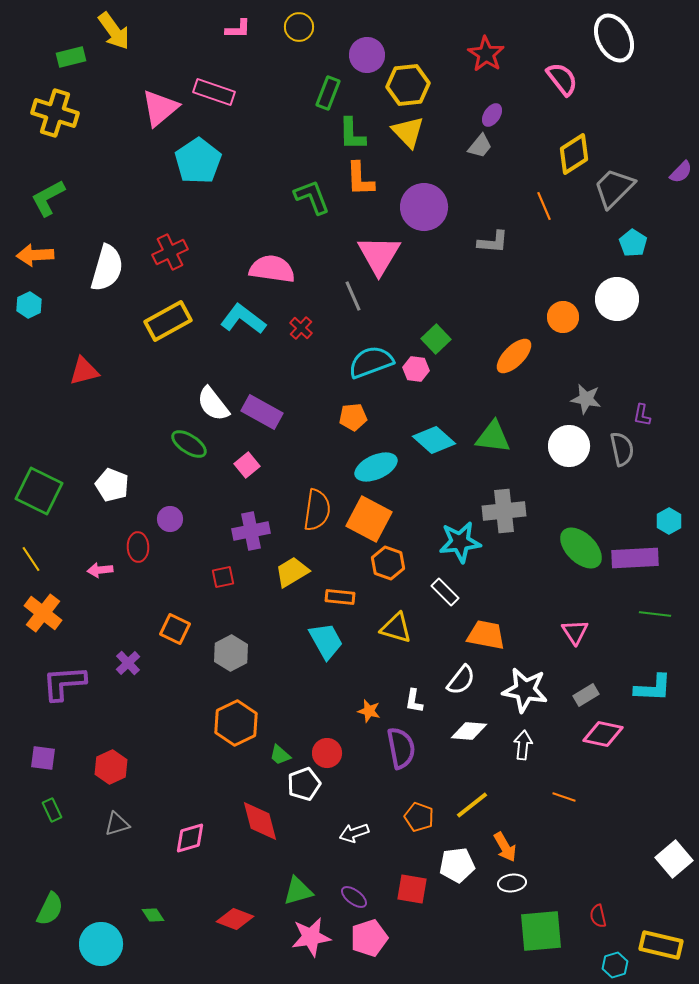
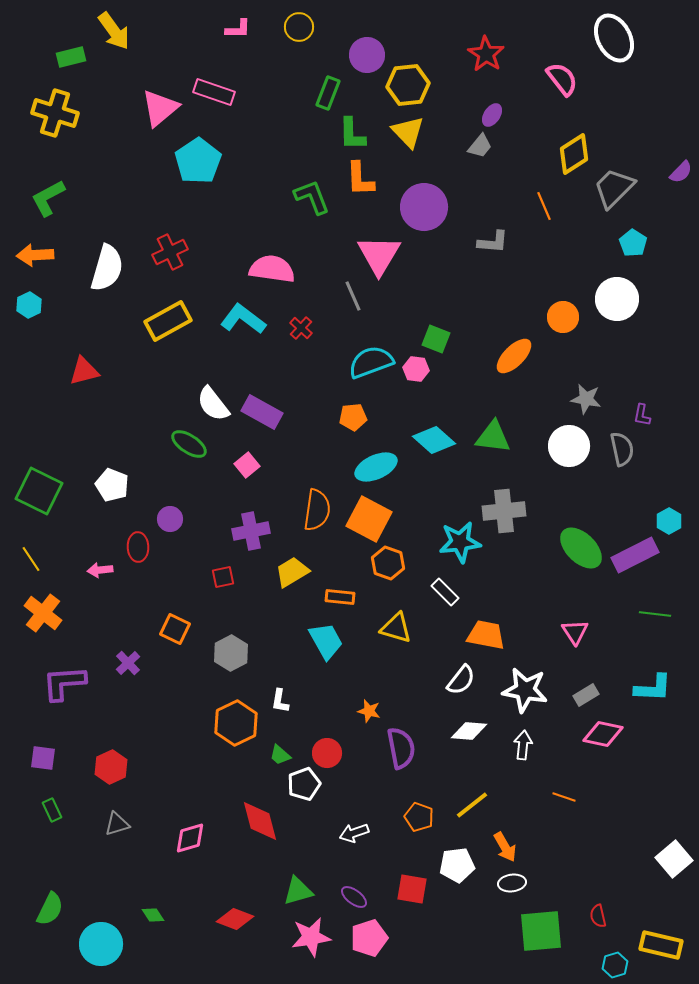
green square at (436, 339): rotated 24 degrees counterclockwise
purple rectangle at (635, 558): moved 3 px up; rotated 24 degrees counterclockwise
white L-shape at (414, 701): moved 134 px left
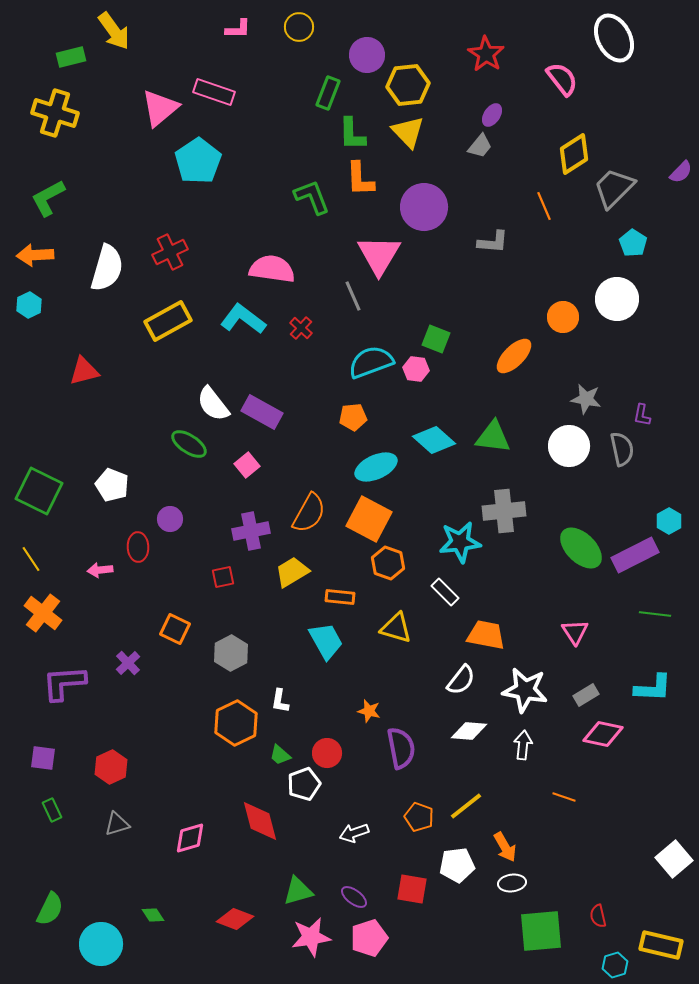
orange semicircle at (317, 510): moved 8 px left, 3 px down; rotated 21 degrees clockwise
yellow line at (472, 805): moved 6 px left, 1 px down
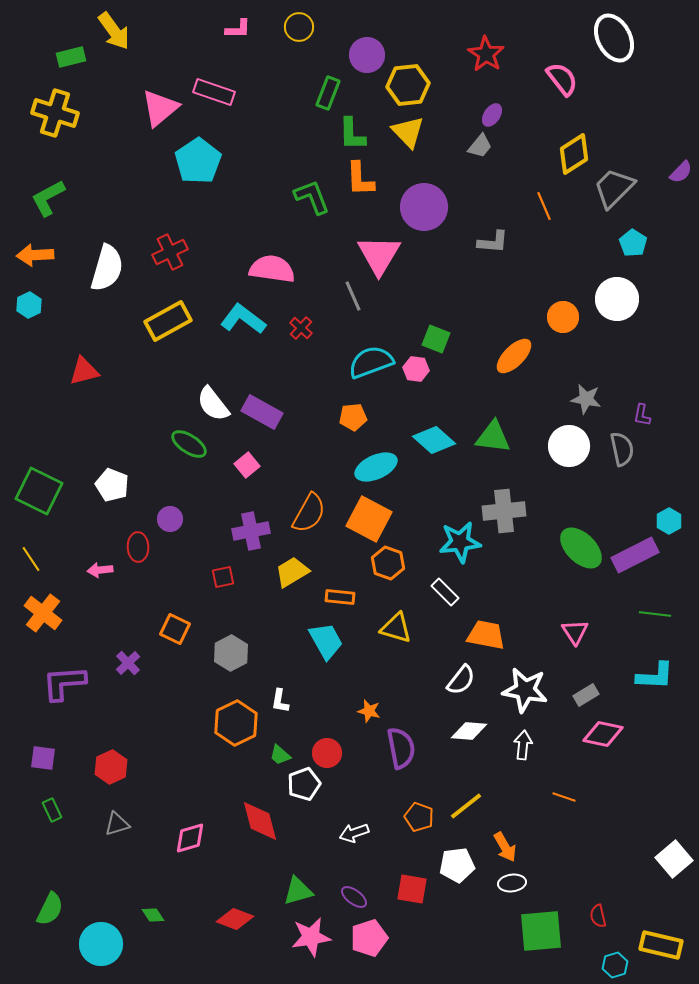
cyan L-shape at (653, 688): moved 2 px right, 12 px up
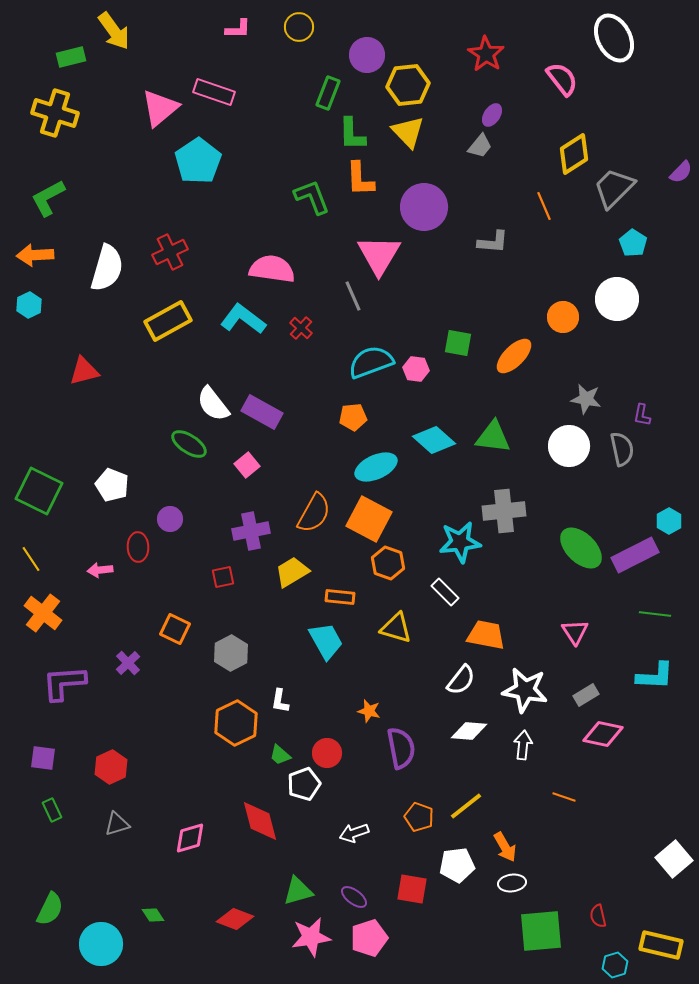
green square at (436, 339): moved 22 px right, 4 px down; rotated 12 degrees counterclockwise
orange semicircle at (309, 513): moved 5 px right
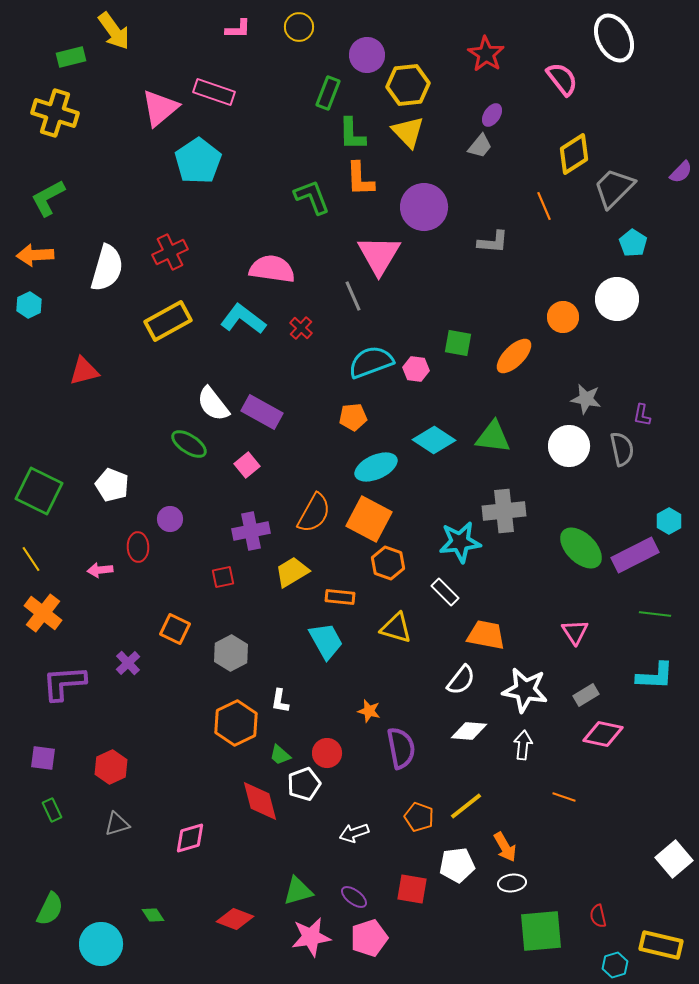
cyan diamond at (434, 440): rotated 9 degrees counterclockwise
red diamond at (260, 821): moved 20 px up
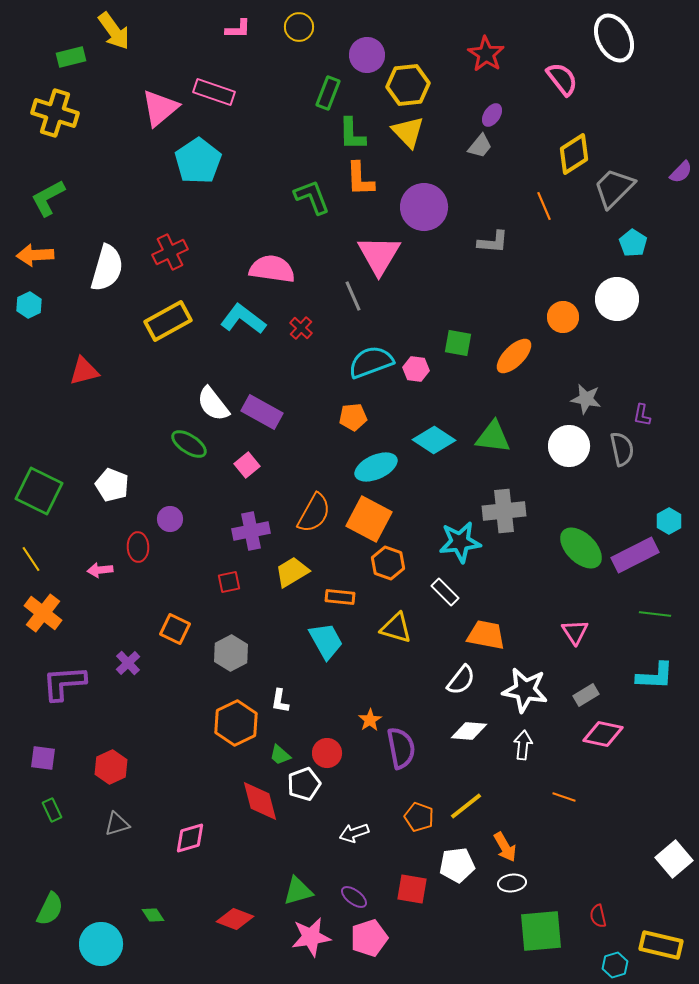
red square at (223, 577): moved 6 px right, 5 px down
orange star at (369, 711): moved 1 px right, 9 px down; rotated 25 degrees clockwise
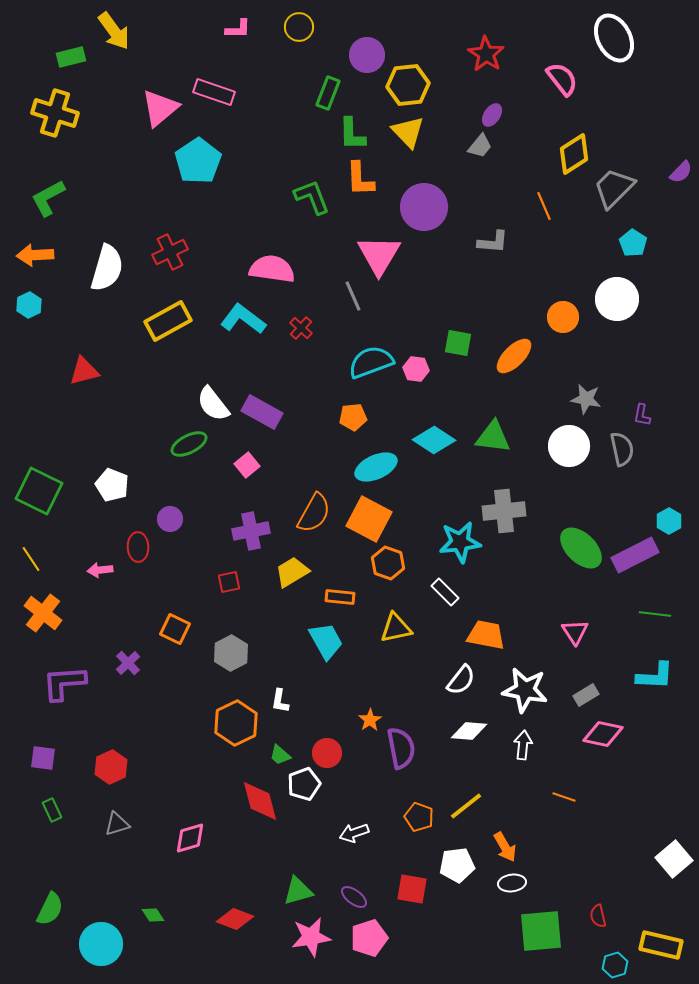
green ellipse at (189, 444): rotated 60 degrees counterclockwise
yellow triangle at (396, 628): rotated 28 degrees counterclockwise
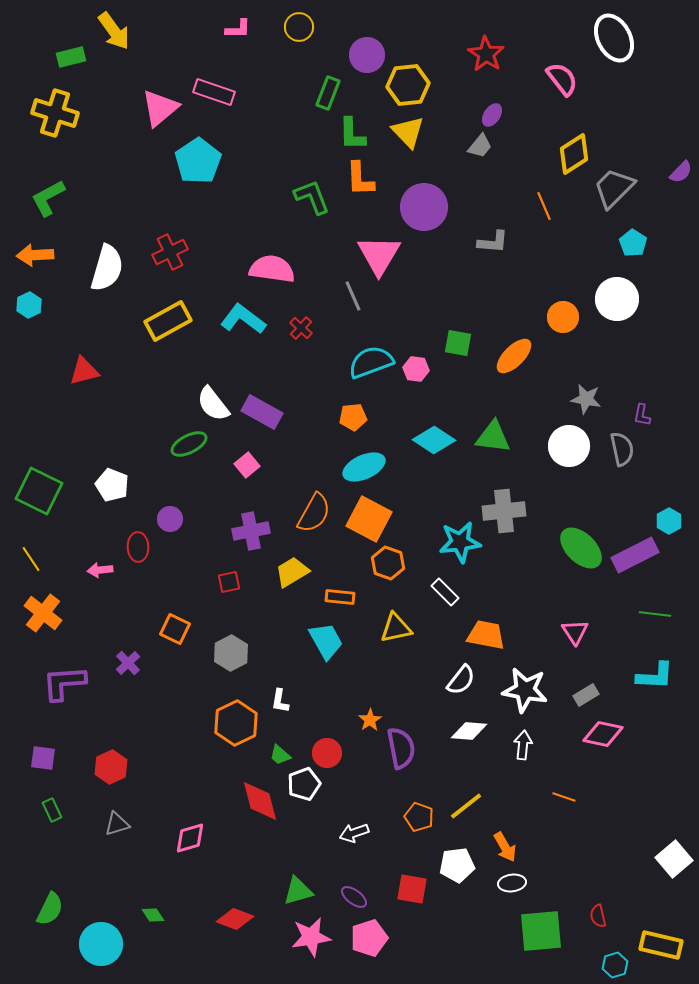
cyan ellipse at (376, 467): moved 12 px left
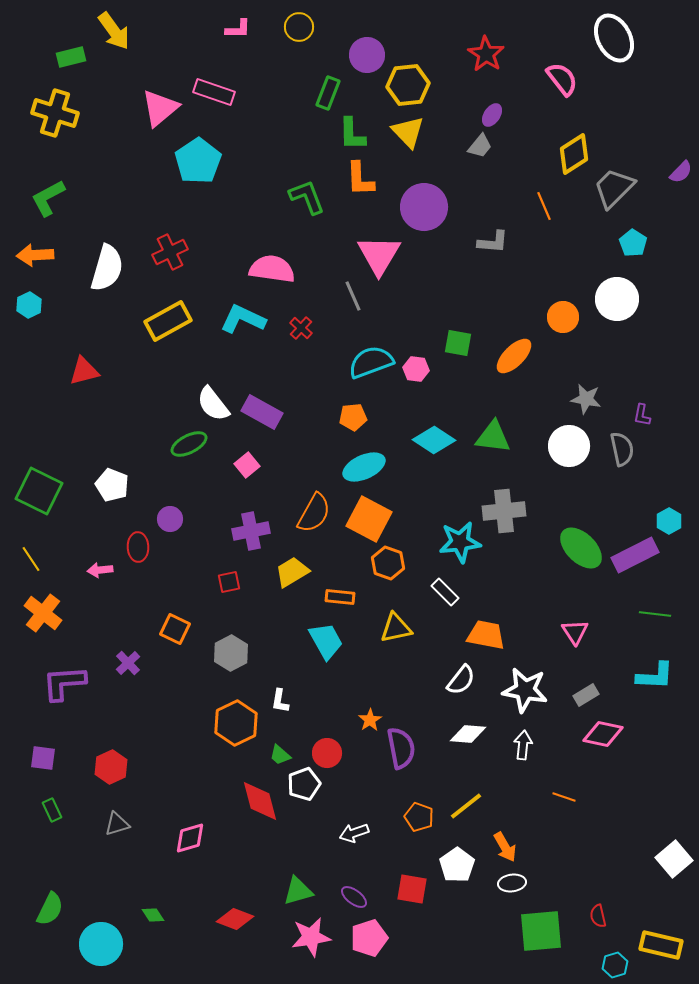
green L-shape at (312, 197): moved 5 px left
cyan L-shape at (243, 319): rotated 12 degrees counterclockwise
white diamond at (469, 731): moved 1 px left, 3 px down
white pentagon at (457, 865): rotated 28 degrees counterclockwise
